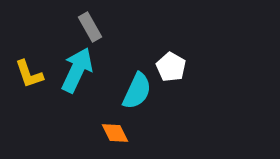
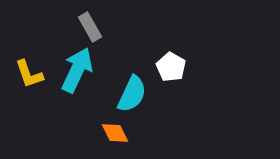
cyan semicircle: moved 5 px left, 3 px down
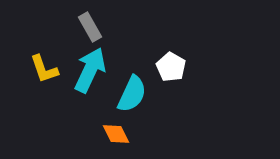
cyan arrow: moved 13 px right
yellow L-shape: moved 15 px right, 5 px up
orange diamond: moved 1 px right, 1 px down
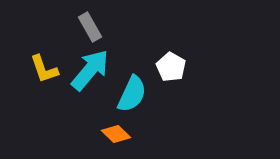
cyan arrow: rotated 15 degrees clockwise
orange diamond: rotated 20 degrees counterclockwise
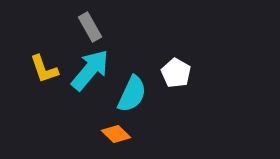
white pentagon: moved 5 px right, 6 px down
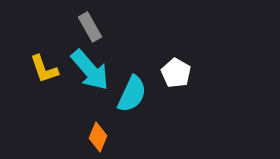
cyan arrow: rotated 99 degrees clockwise
orange diamond: moved 18 px left, 3 px down; rotated 68 degrees clockwise
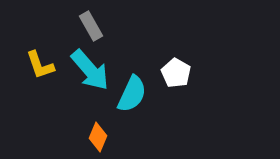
gray rectangle: moved 1 px right, 1 px up
yellow L-shape: moved 4 px left, 4 px up
